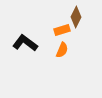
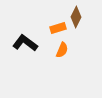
orange rectangle: moved 4 px left, 2 px up
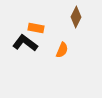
orange rectangle: moved 22 px left; rotated 28 degrees clockwise
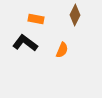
brown diamond: moved 1 px left, 2 px up
orange rectangle: moved 9 px up
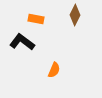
black L-shape: moved 3 px left, 1 px up
orange semicircle: moved 8 px left, 20 px down
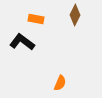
orange semicircle: moved 6 px right, 13 px down
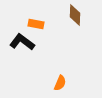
brown diamond: rotated 25 degrees counterclockwise
orange rectangle: moved 5 px down
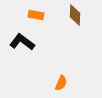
orange rectangle: moved 9 px up
orange semicircle: moved 1 px right
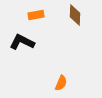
orange rectangle: rotated 21 degrees counterclockwise
black L-shape: rotated 10 degrees counterclockwise
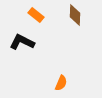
orange rectangle: rotated 49 degrees clockwise
